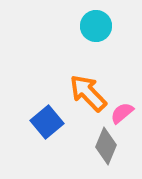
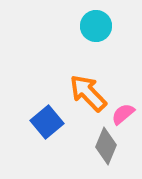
pink semicircle: moved 1 px right, 1 px down
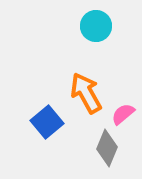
orange arrow: moved 2 px left; rotated 15 degrees clockwise
gray diamond: moved 1 px right, 2 px down
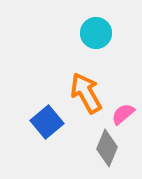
cyan circle: moved 7 px down
